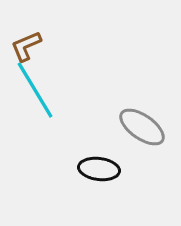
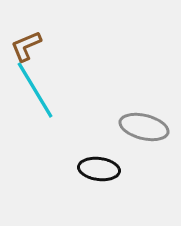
gray ellipse: moved 2 px right; rotated 21 degrees counterclockwise
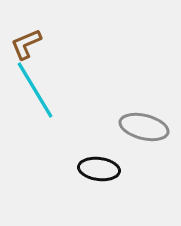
brown L-shape: moved 2 px up
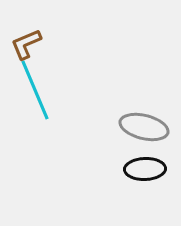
cyan line: rotated 8 degrees clockwise
black ellipse: moved 46 px right; rotated 9 degrees counterclockwise
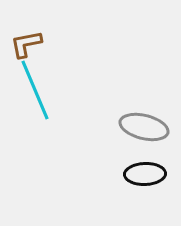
brown L-shape: rotated 12 degrees clockwise
black ellipse: moved 5 px down
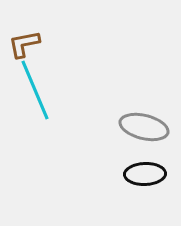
brown L-shape: moved 2 px left
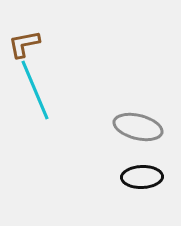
gray ellipse: moved 6 px left
black ellipse: moved 3 px left, 3 px down
